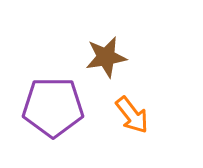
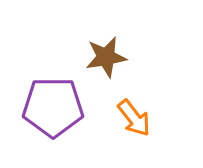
orange arrow: moved 2 px right, 3 px down
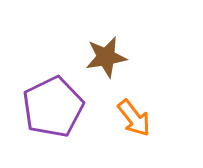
purple pentagon: rotated 26 degrees counterclockwise
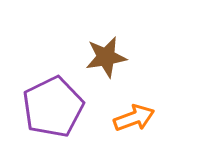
orange arrow: rotated 72 degrees counterclockwise
